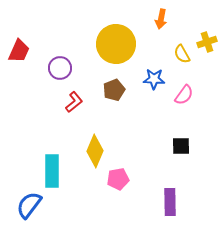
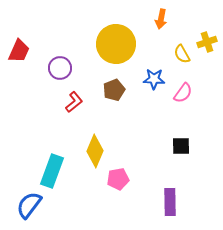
pink semicircle: moved 1 px left, 2 px up
cyan rectangle: rotated 20 degrees clockwise
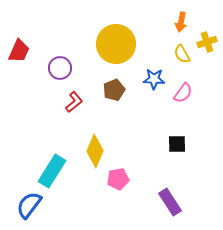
orange arrow: moved 20 px right, 3 px down
black square: moved 4 px left, 2 px up
cyan rectangle: rotated 12 degrees clockwise
purple rectangle: rotated 32 degrees counterclockwise
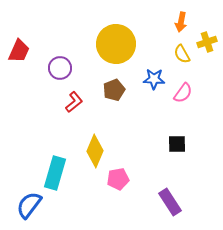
cyan rectangle: moved 3 px right, 2 px down; rotated 16 degrees counterclockwise
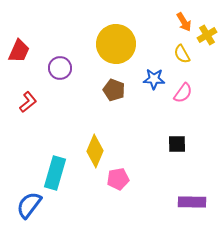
orange arrow: moved 3 px right; rotated 42 degrees counterclockwise
yellow cross: moved 7 px up; rotated 12 degrees counterclockwise
brown pentagon: rotated 30 degrees counterclockwise
red L-shape: moved 46 px left
purple rectangle: moved 22 px right; rotated 56 degrees counterclockwise
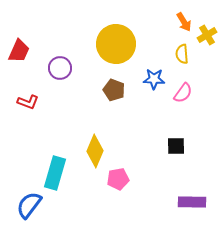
yellow semicircle: rotated 24 degrees clockwise
red L-shape: rotated 60 degrees clockwise
black square: moved 1 px left, 2 px down
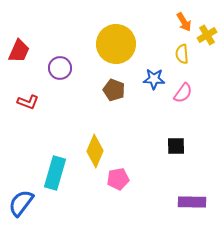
blue semicircle: moved 8 px left, 2 px up
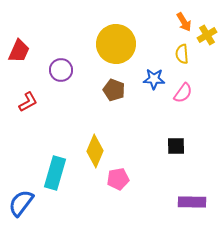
purple circle: moved 1 px right, 2 px down
red L-shape: rotated 50 degrees counterclockwise
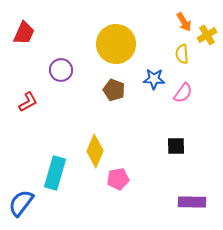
red trapezoid: moved 5 px right, 18 px up
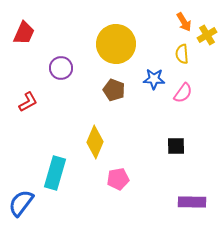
purple circle: moved 2 px up
yellow diamond: moved 9 px up
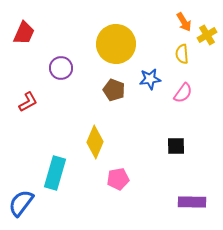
blue star: moved 4 px left; rotated 10 degrees counterclockwise
